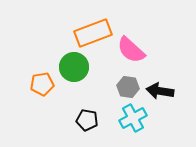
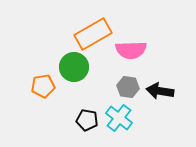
orange rectangle: moved 1 px down; rotated 9 degrees counterclockwise
pink semicircle: rotated 44 degrees counterclockwise
orange pentagon: moved 1 px right, 2 px down
cyan cross: moved 14 px left; rotated 24 degrees counterclockwise
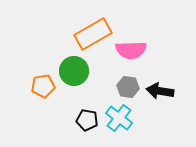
green circle: moved 4 px down
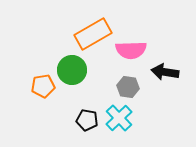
green circle: moved 2 px left, 1 px up
black arrow: moved 5 px right, 19 px up
cyan cross: rotated 8 degrees clockwise
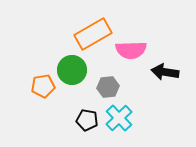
gray hexagon: moved 20 px left; rotated 15 degrees counterclockwise
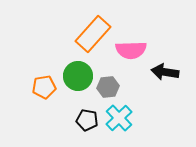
orange rectangle: rotated 18 degrees counterclockwise
green circle: moved 6 px right, 6 px down
orange pentagon: moved 1 px right, 1 px down
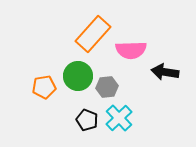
gray hexagon: moved 1 px left
black pentagon: rotated 10 degrees clockwise
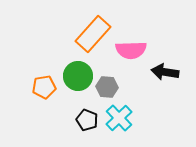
gray hexagon: rotated 10 degrees clockwise
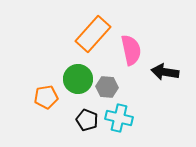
pink semicircle: rotated 100 degrees counterclockwise
green circle: moved 3 px down
orange pentagon: moved 2 px right, 10 px down
cyan cross: rotated 32 degrees counterclockwise
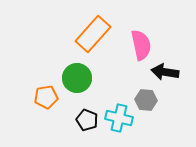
pink semicircle: moved 10 px right, 5 px up
green circle: moved 1 px left, 1 px up
gray hexagon: moved 39 px right, 13 px down
